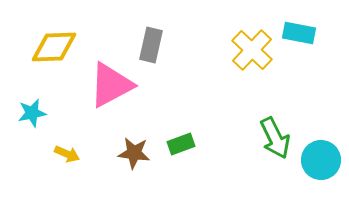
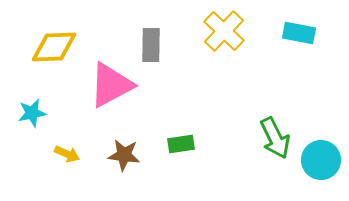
gray rectangle: rotated 12 degrees counterclockwise
yellow cross: moved 28 px left, 19 px up
green rectangle: rotated 12 degrees clockwise
brown star: moved 10 px left, 2 px down
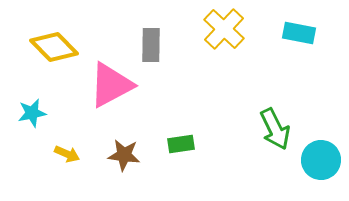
yellow cross: moved 2 px up
yellow diamond: rotated 48 degrees clockwise
green arrow: moved 9 px up
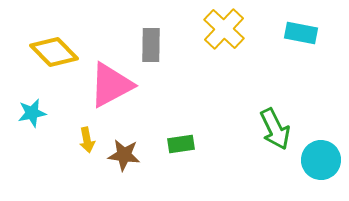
cyan rectangle: moved 2 px right
yellow diamond: moved 5 px down
yellow arrow: moved 20 px right, 14 px up; rotated 55 degrees clockwise
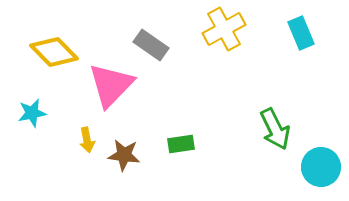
yellow cross: rotated 18 degrees clockwise
cyan rectangle: rotated 56 degrees clockwise
gray rectangle: rotated 56 degrees counterclockwise
pink triangle: rotated 18 degrees counterclockwise
cyan circle: moved 7 px down
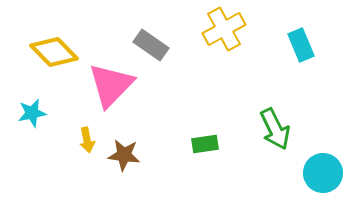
cyan rectangle: moved 12 px down
green rectangle: moved 24 px right
cyan circle: moved 2 px right, 6 px down
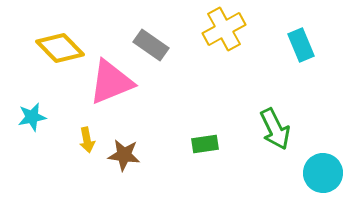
yellow diamond: moved 6 px right, 4 px up
pink triangle: moved 3 px up; rotated 24 degrees clockwise
cyan star: moved 4 px down
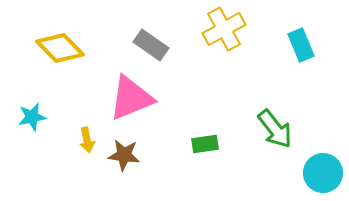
pink triangle: moved 20 px right, 16 px down
green arrow: rotated 12 degrees counterclockwise
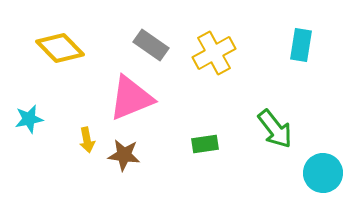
yellow cross: moved 10 px left, 24 px down
cyan rectangle: rotated 32 degrees clockwise
cyan star: moved 3 px left, 2 px down
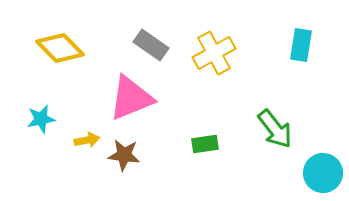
cyan star: moved 12 px right
yellow arrow: rotated 90 degrees counterclockwise
